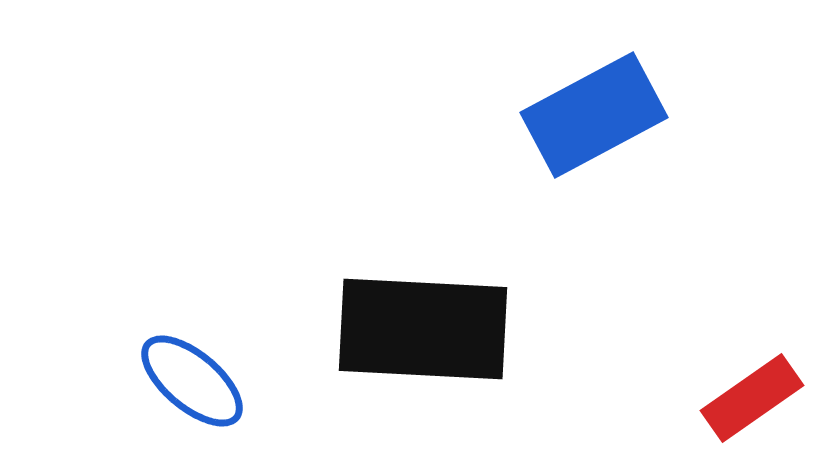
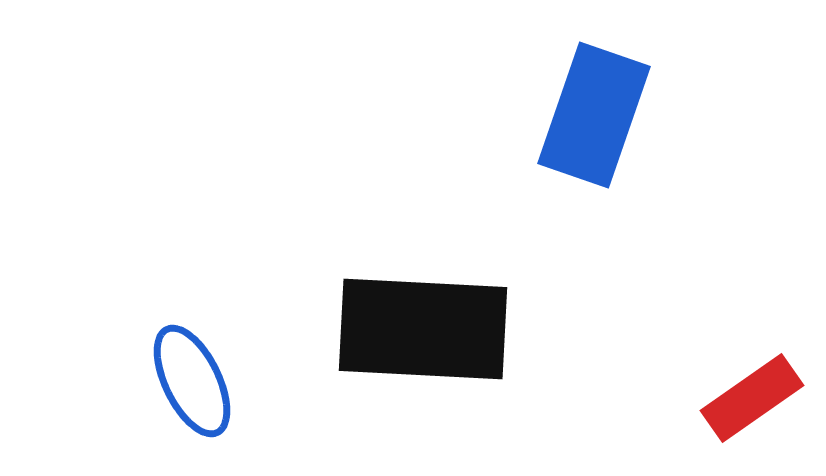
blue rectangle: rotated 43 degrees counterclockwise
blue ellipse: rotated 24 degrees clockwise
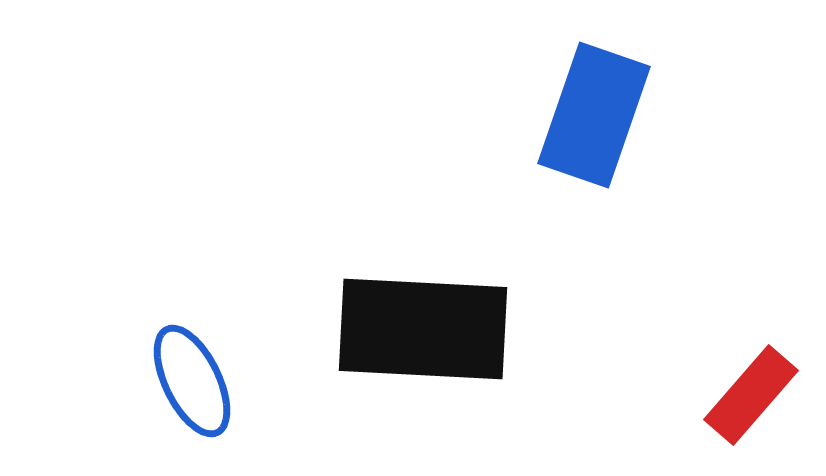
red rectangle: moved 1 px left, 3 px up; rotated 14 degrees counterclockwise
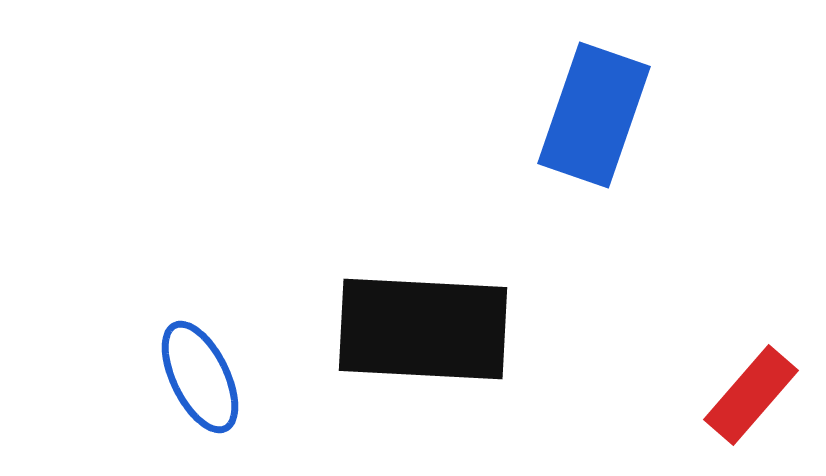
blue ellipse: moved 8 px right, 4 px up
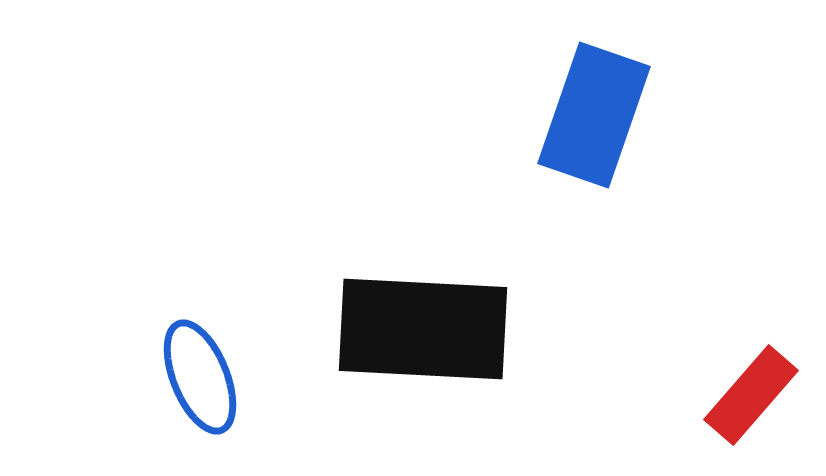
blue ellipse: rotated 4 degrees clockwise
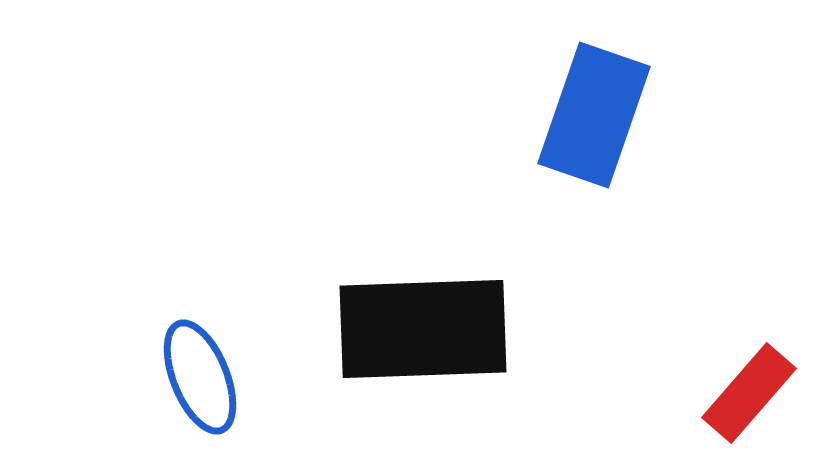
black rectangle: rotated 5 degrees counterclockwise
red rectangle: moved 2 px left, 2 px up
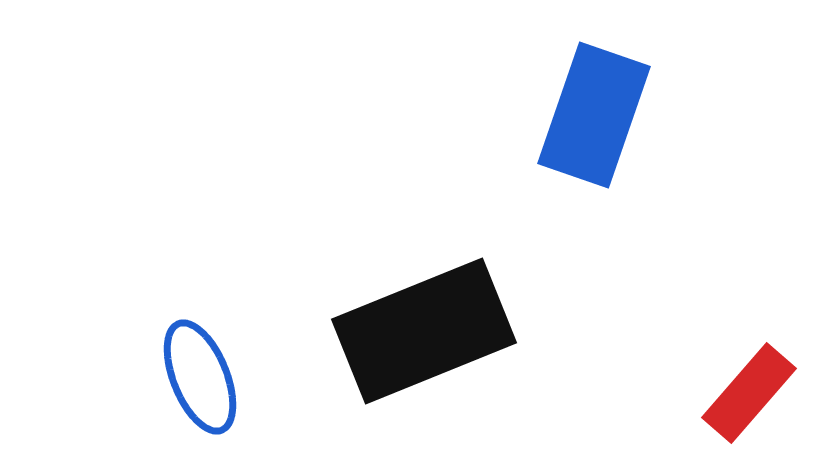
black rectangle: moved 1 px right, 2 px down; rotated 20 degrees counterclockwise
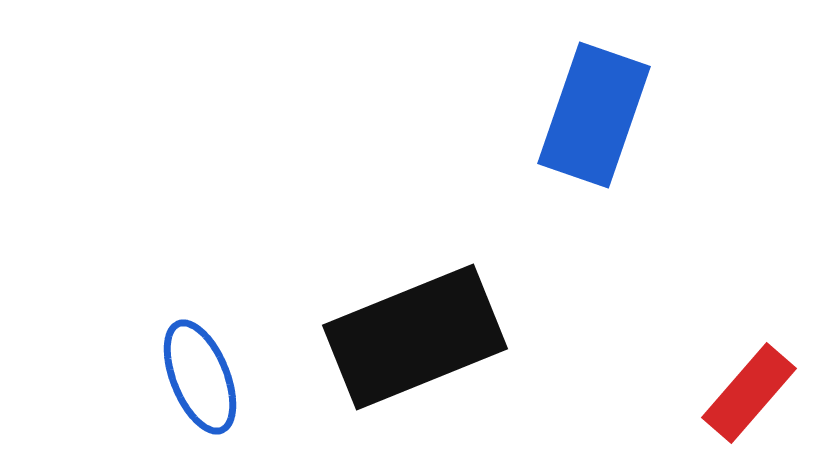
black rectangle: moved 9 px left, 6 px down
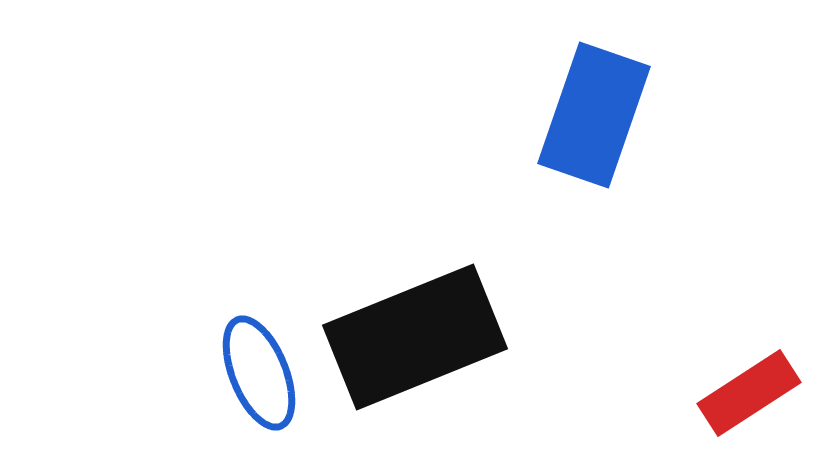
blue ellipse: moved 59 px right, 4 px up
red rectangle: rotated 16 degrees clockwise
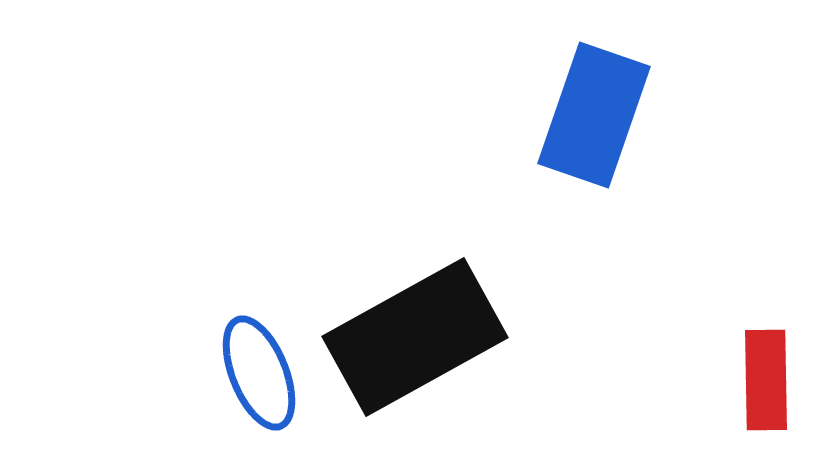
black rectangle: rotated 7 degrees counterclockwise
red rectangle: moved 17 px right, 13 px up; rotated 58 degrees counterclockwise
